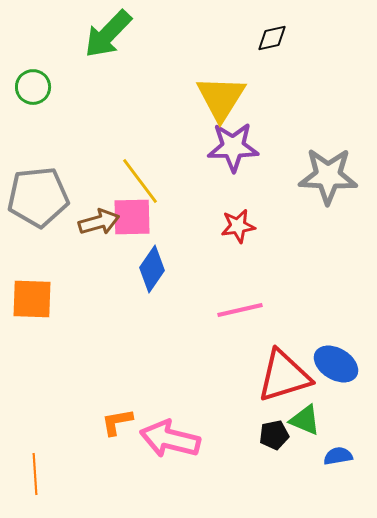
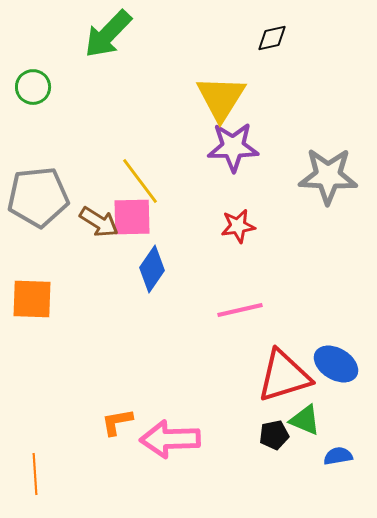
brown arrow: rotated 48 degrees clockwise
pink arrow: rotated 16 degrees counterclockwise
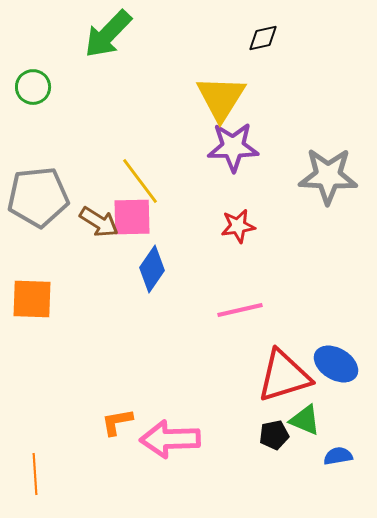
black diamond: moved 9 px left
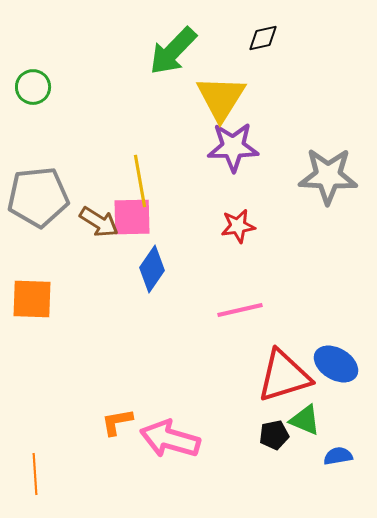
green arrow: moved 65 px right, 17 px down
yellow line: rotated 27 degrees clockwise
pink arrow: rotated 18 degrees clockwise
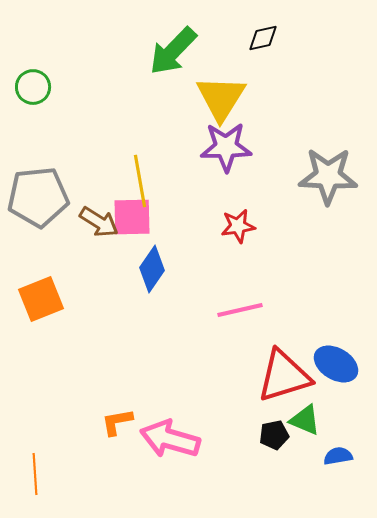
purple star: moved 7 px left
orange square: moved 9 px right; rotated 24 degrees counterclockwise
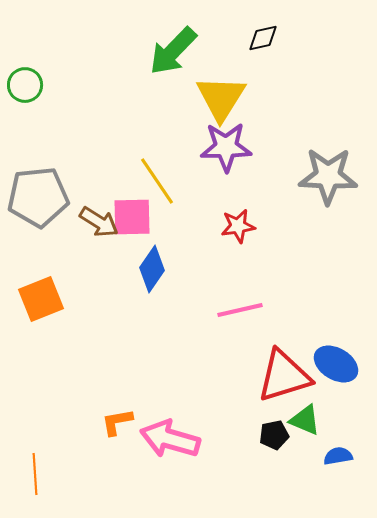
green circle: moved 8 px left, 2 px up
yellow line: moved 17 px right; rotated 24 degrees counterclockwise
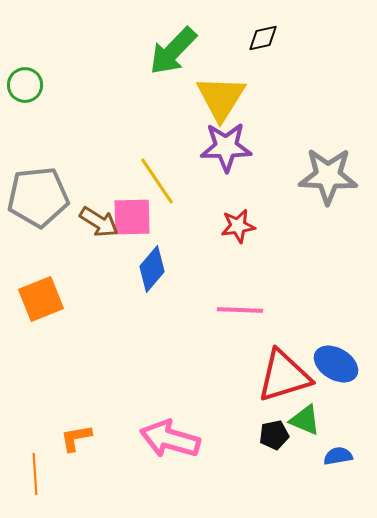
blue diamond: rotated 6 degrees clockwise
pink line: rotated 15 degrees clockwise
orange L-shape: moved 41 px left, 16 px down
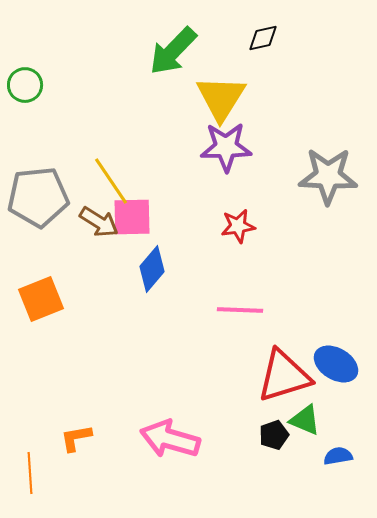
yellow line: moved 46 px left
black pentagon: rotated 8 degrees counterclockwise
orange line: moved 5 px left, 1 px up
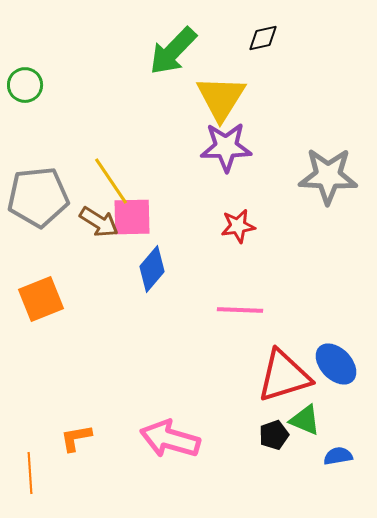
blue ellipse: rotated 15 degrees clockwise
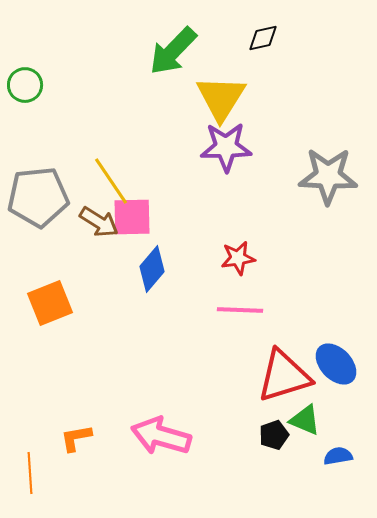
red star: moved 32 px down
orange square: moved 9 px right, 4 px down
pink arrow: moved 9 px left, 3 px up
